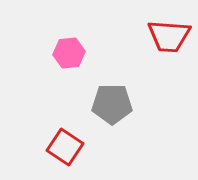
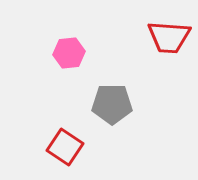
red trapezoid: moved 1 px down
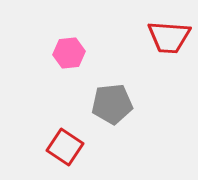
gray pentagon: rotated 6 degrees counterclockwise
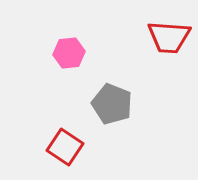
gray pentagon: rotated 27 degrees clockwise
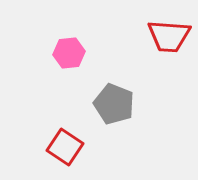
red trapezoid: moved 1 px up
gray pentagon: moved 2 px right
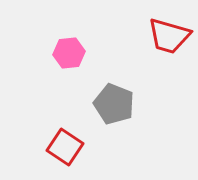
red trapezoid: rotated 12 degrees clockwise
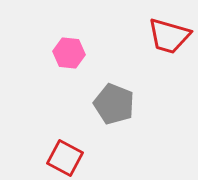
pink hexagon: rotated 12 degrees clockwise
red square: moved 11 px down; rotated 6 degrees counterclockwise
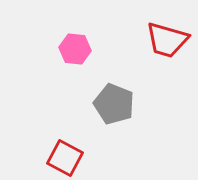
red trapezoid: moved 2 px left, 4 px down
pink hexagon: moved 6 px right, 4 px up
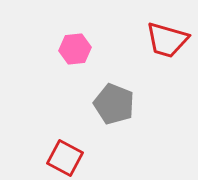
pink hexagon: rotated 12 degrees counterclockwise
